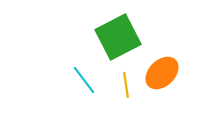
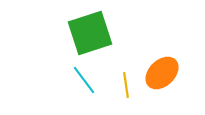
green square: moved 28 px left, 4 px up; rotated 9 degrees clockwise
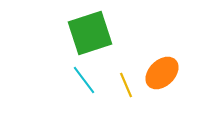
yellow line: rotated 15 degrees counterclockwise
